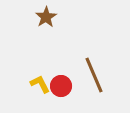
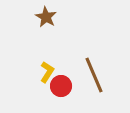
brown star: rotated 10 degrees counterclockwise
yellow L-shape: moved 7 px right, 12 px up; rotated 60 degrees clockwise
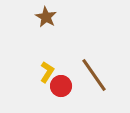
brown line: rotated 12 degrees counterclockwise
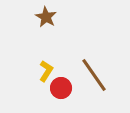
yellow L-shape: moved 1 px left, 1 px up
red circle: moved 2 px down
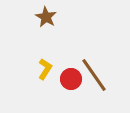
yellow L-shape: moved 1 px left, 2 px up
red circle: moved 10 px right, 9 px up
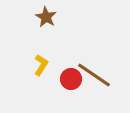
yellow L-shape: moved 4 px left, 4 px up
brown line: rotated 21 degrees counterclockwise
